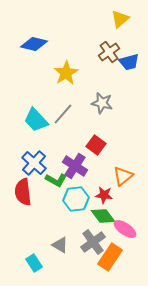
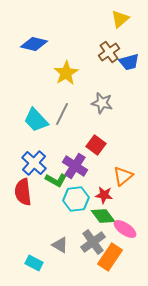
gray line: moved 1 px left; rotated 15 degrees counterclockwise
cyan rectangle: rotated 30 degrees counterclockwise
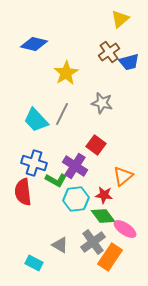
blue cross: rotated 25 degrees counterclockwise
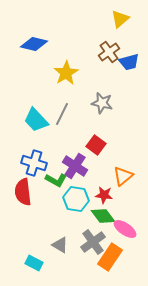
cyan hexagon: rotated 15 degrees clockwise
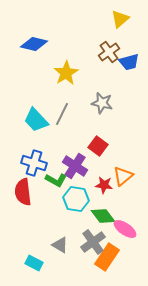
red square: moved 2 px right, 1 px down
red star: moved 10 px up
orange rectangle: moved 3 px left
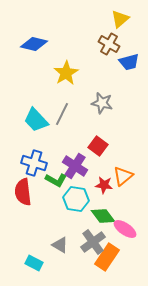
brown cross: moved 8 px up; rotated 25 degrees counterclockwise
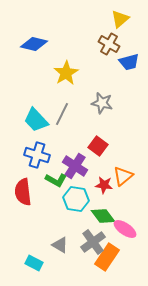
blue cross: moved 3 px right, 8 px up
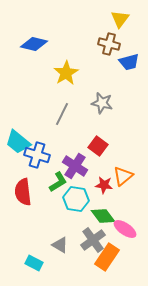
yellow triangle: rotated 12 degrees counterclockwise
brown cross: rotated 15 degrees counterclockwise
cyan trapezoid: moved 18 px left, 22 px down; rotated 8 degrees counterclockwise
green L-shape: moved 2 px right, 2 px down; rotated 60 degrees counterclockwise
gray cross: moved 2 px up
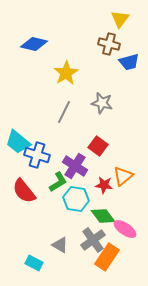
gray line: moved 2 px right, 2 px up
red semicircle: moved 1 px right, 1 px up; rotated 32 degrees counterclockwise
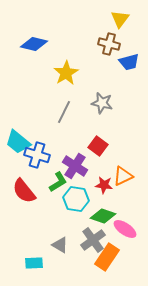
orange triangle: rotated 15 degrees clockwise
green diamond: rotated 35 degrees counterclockwise
cyan rectangle: rotated 30 degrees counterclockwise
